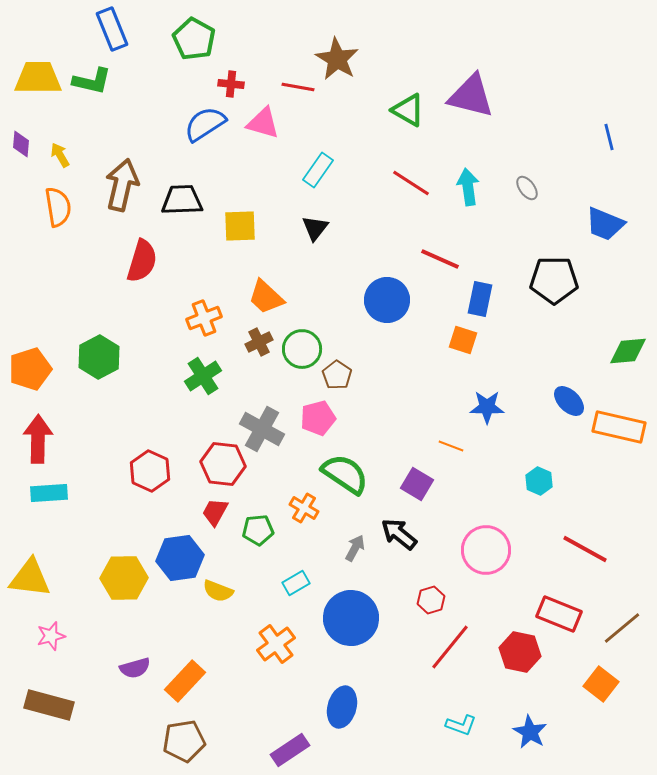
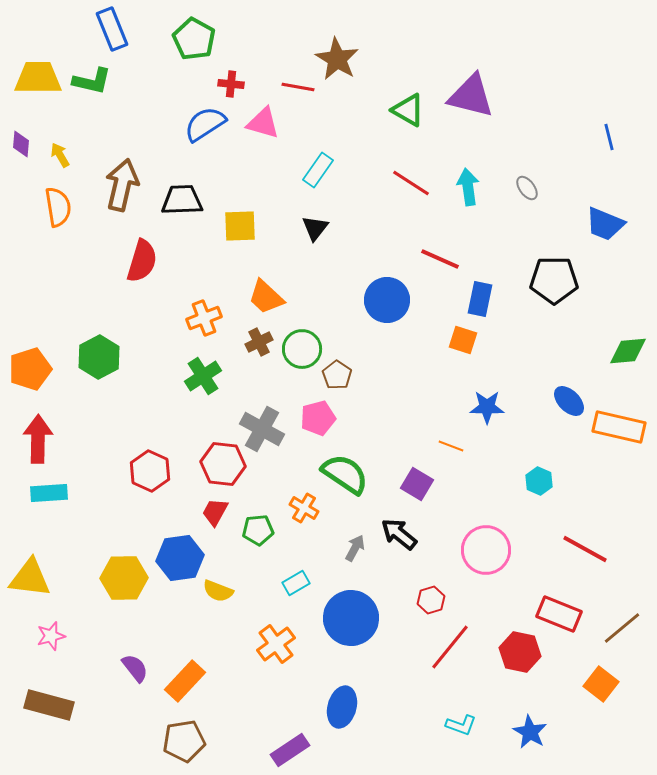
purple semicircle at (135, 668): rotated 112 degrees counterclockwise
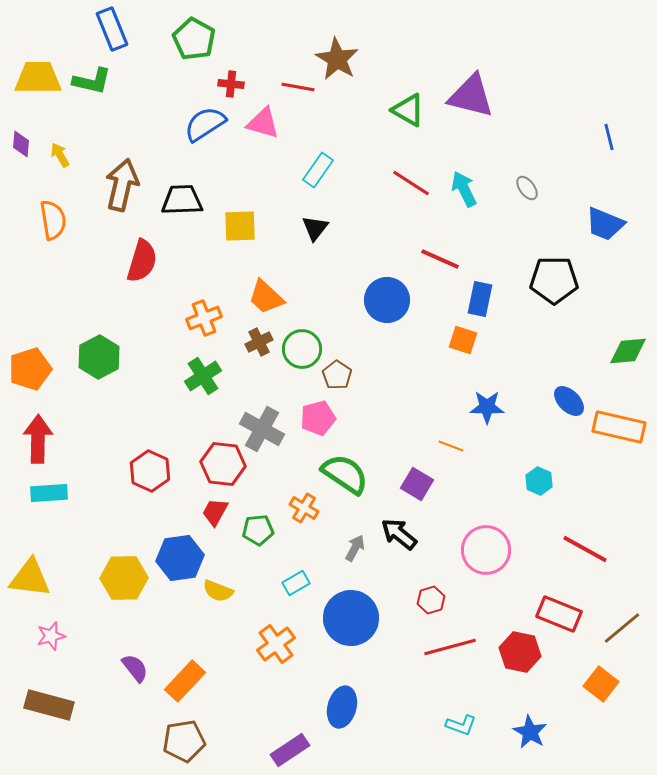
cyan arrow at (468, 187): moved 4 px left, 2 px down; rotated 18 degrees counterclockwise
orange semicircle at (58, 207): moved 5 px left, 13 px down
red line at (450, 647): rotated 36 degrees clockwise
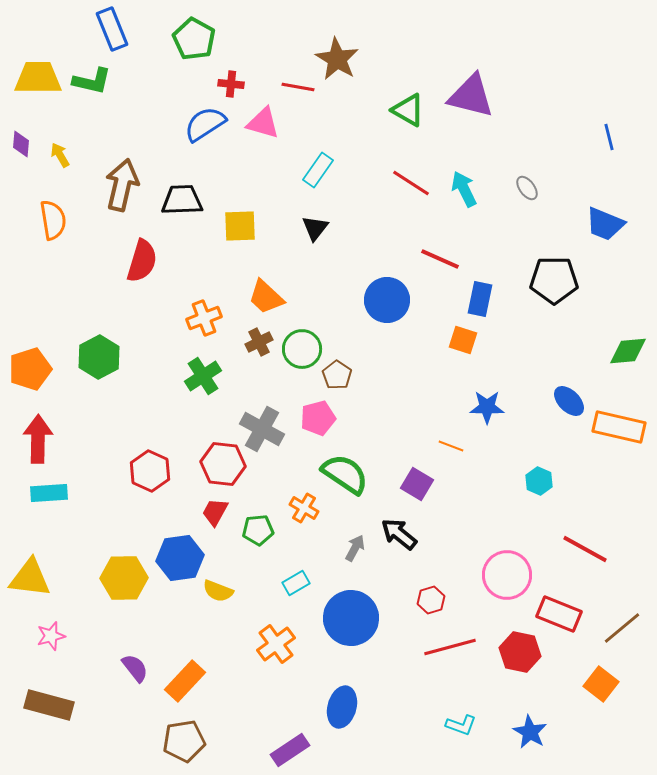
pink circle at (486, 550): moved 21 px right, 25 px down
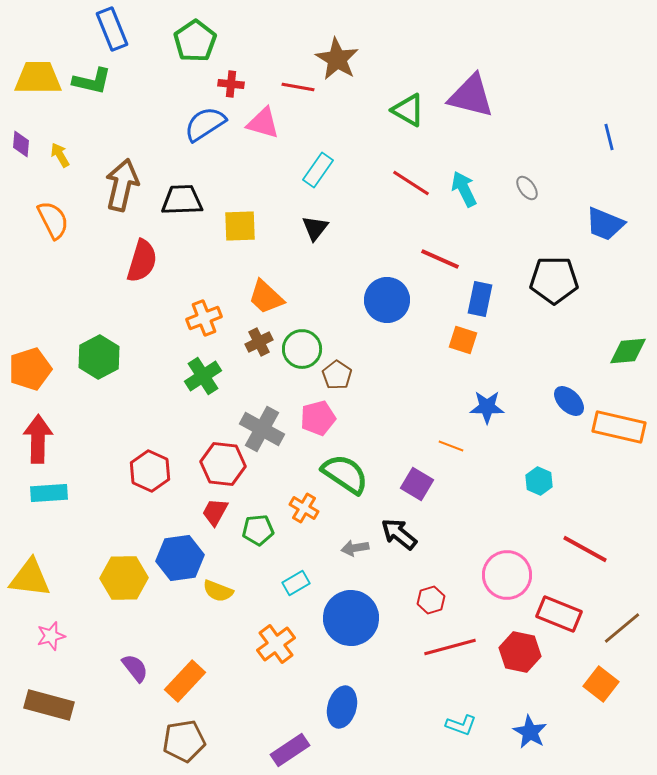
green pentagon at (194, 39): moved 1 px right, 2 px down; rotated 9 degrees clockwise
orange semicircle at (53, 220): rotated 18 degrees counterclockwise
gray arrow at (355, 548): rotated 128 degrees counterclockwise
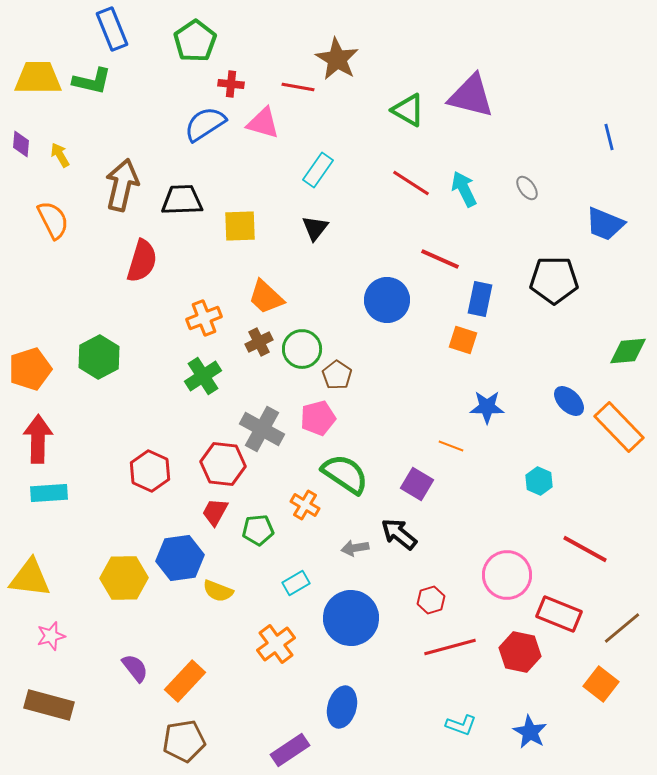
orange rectangle at (619, 427): rotated 33 degrees clockwise
orange cross at (304, 508): moved 1 px right, 3 px up
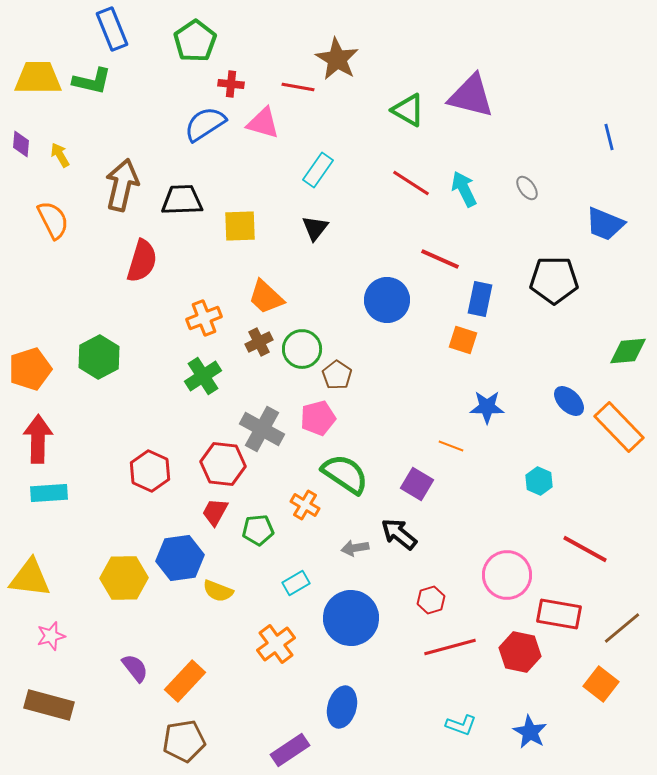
red rectangle at (559, 614): rotated 12 degrees counterclockwise
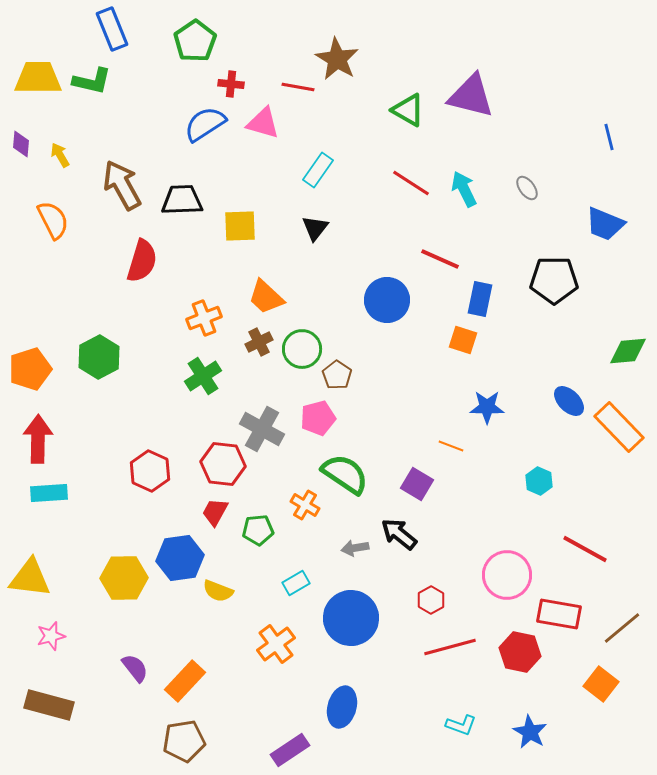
brown arrow at (122, 185): rotated 42 degrees counterclockwise
red hexagon at (431, 600): rotated 12 degrees counterclockwise
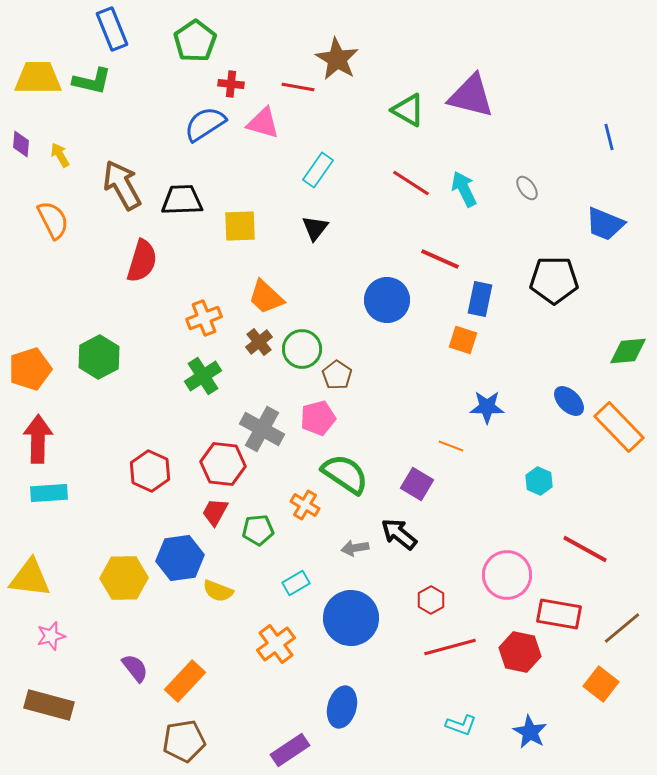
brown cross at (259, 342): rotated 12 degrees counterclockwise
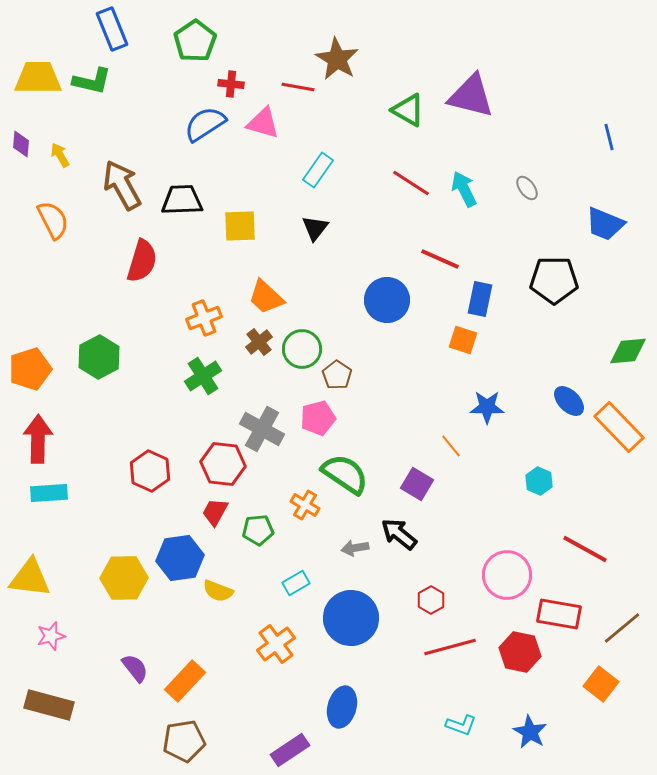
orange line at (451, 446): rotated 30 degrees clockwise
